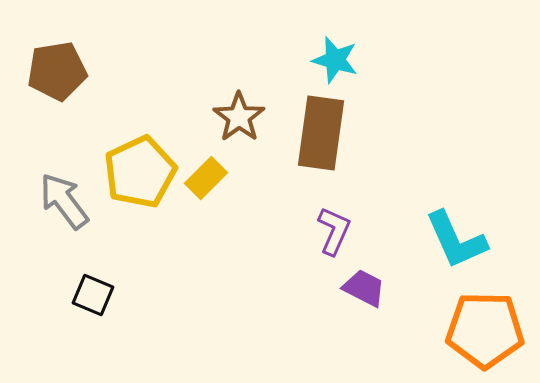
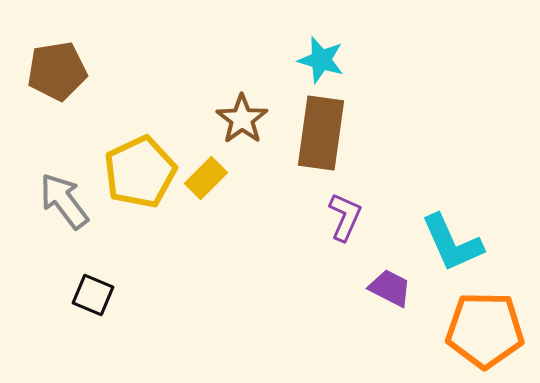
cyan star: moved 14 px left
brown star: moved 3 px right, 2 px down
purple L-shape: moved 11 px right, 14 px up
cyan L-shape: moved 4 px left, 3 px down
purple trapezoid: moved 26 px right
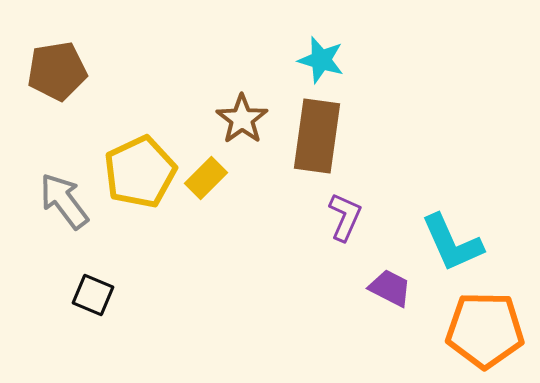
brown rectangle: moved 4 px left, 3 px down
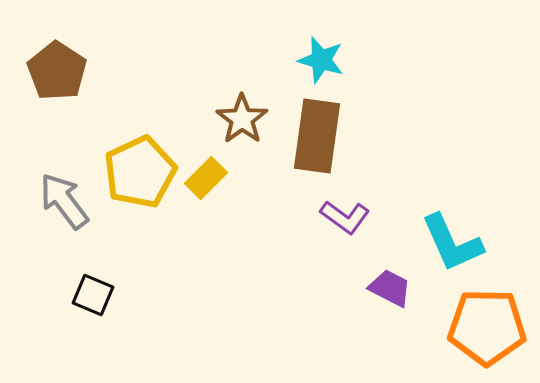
brown pentagon: rotated 30 degrees counterclockwise
purple L-shape: rotated 102 degrees clockwise
orange pentagon: moved 2 px right, 3 px up
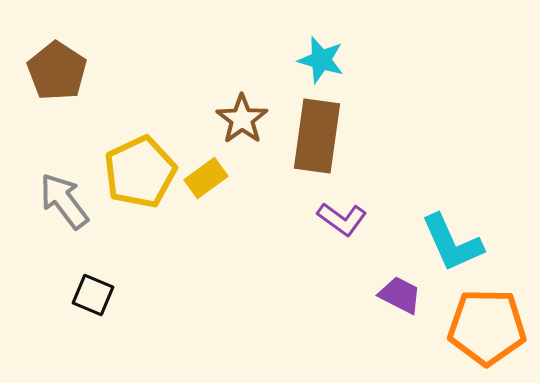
yellow rectangle: rotated 9 degrees clockwise
purple L-shape: moved 3 px left, 2 px down
purple trapezoid: moved 10 px right, 7 px down
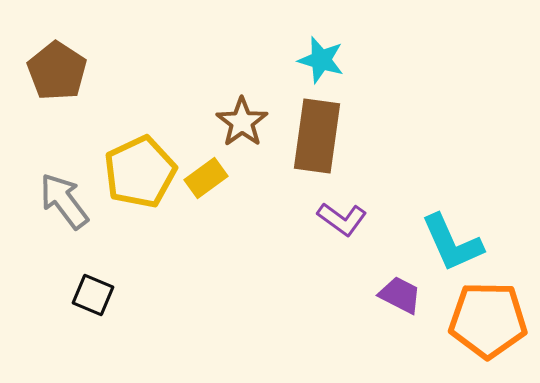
brown star: moved 3 px down
orange pentagon: moved 1 px right, 7 px up
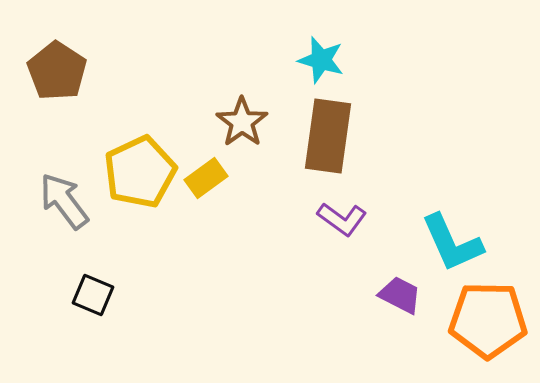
brown rectangle: moved 11 px right
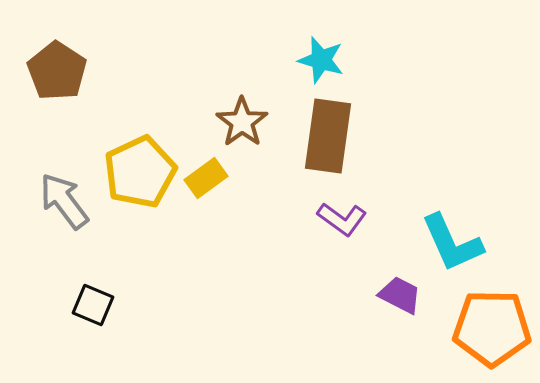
black square: moved 10 px down
orange pentagon: moved 4 px right, 8 px down
